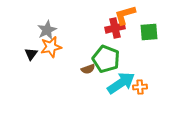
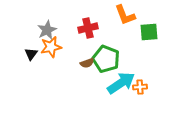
orange L-shape: rotated 95 degrees counterclockwise
red cross: moved 27 px left
brown semicircle: moved 1 px left, 6 px up
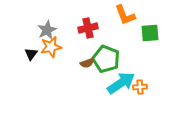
green square: moved 1 px right, 1 px down
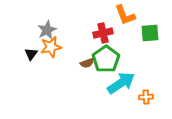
red cross: moved 15 px right, 5 px down
green pentagon: rotated 16 degrees clockwise
orange cross: moved 6 px right, 10 px down
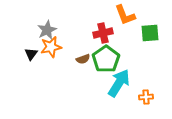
brown semicircle: moved 4 px left, 4 px up
cyan arrow: moved 2 px left; rotated 24 degrees counterclockwise
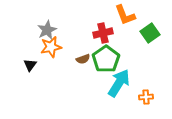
green square: rotated 30 degrees counterclockwise
black triangle: moved 1 px left, 11 px down
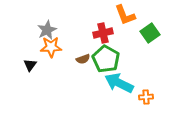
orange star: rotated 10 degrees clockwise
green pentagon: rotated 8 degrees counterclockwise
cyan arrow: rotated 96 degrees counterclockwise
